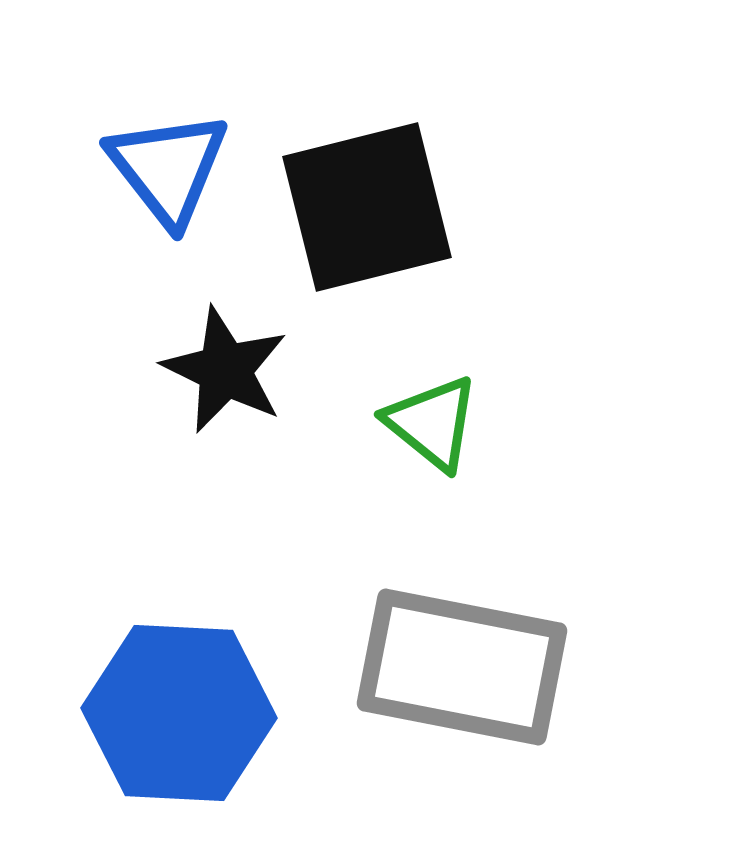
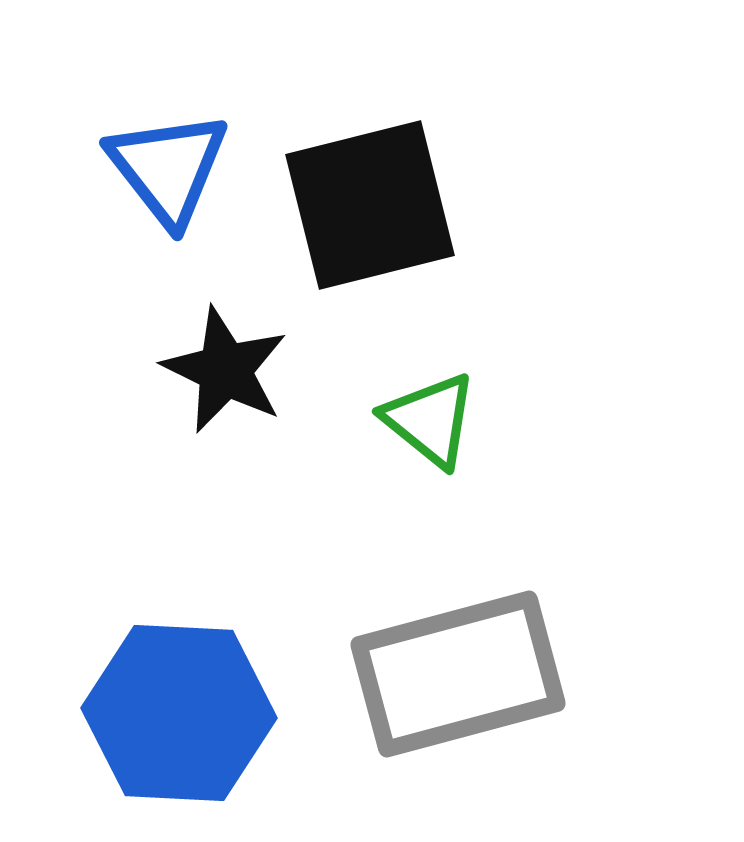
black square: moved 3 px right, 2 px up
green triangle: moved 2 px left, 3 px up
gray rectangle: moved 4 px left, 7 px down; rotated 26 degrees counterclockwise
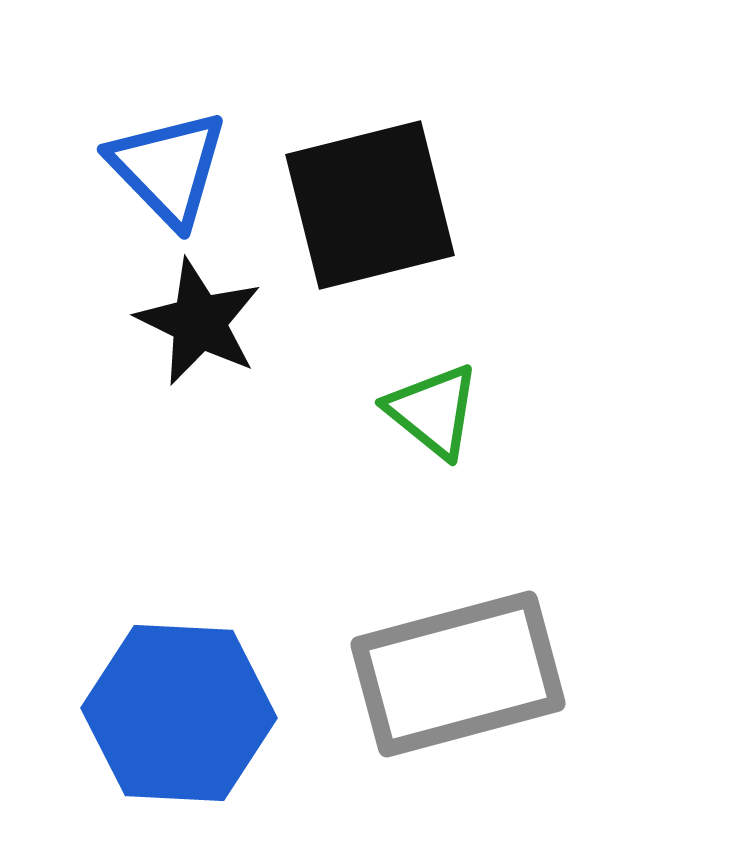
blue triangle: rotated 6 degrees counterclockwise
black star: moved 26 px left, 48 px up
green triangle: moved 3 px right, 9 px up
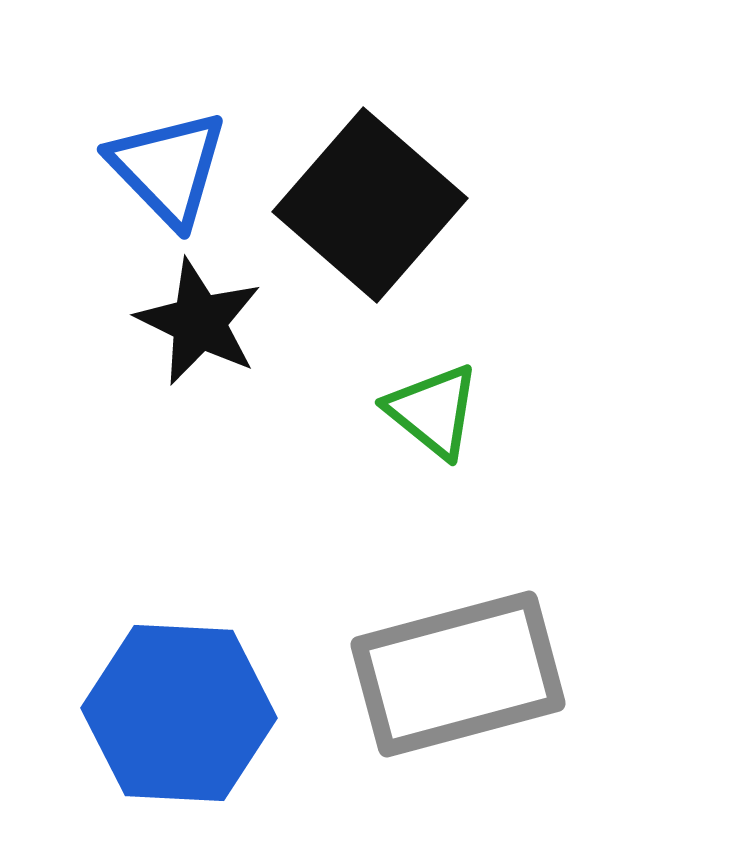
black square: rotated 35 degrees counterclockwise
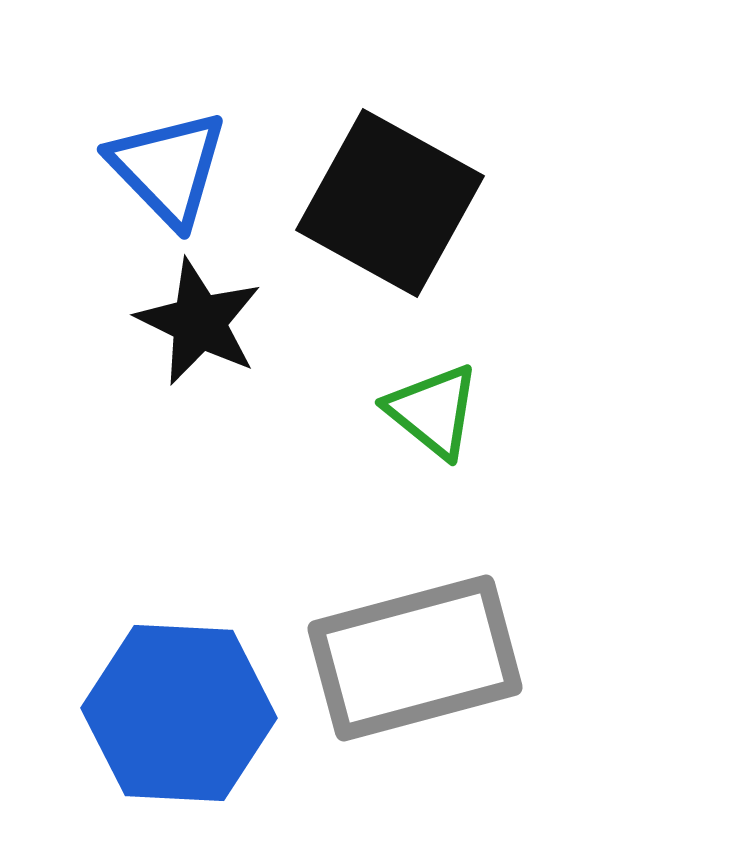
black square: moved 20 px right, 2 px up; rotated 12 degrees counterclockwise
gray rectangle: moved 43 px left, 16 px up
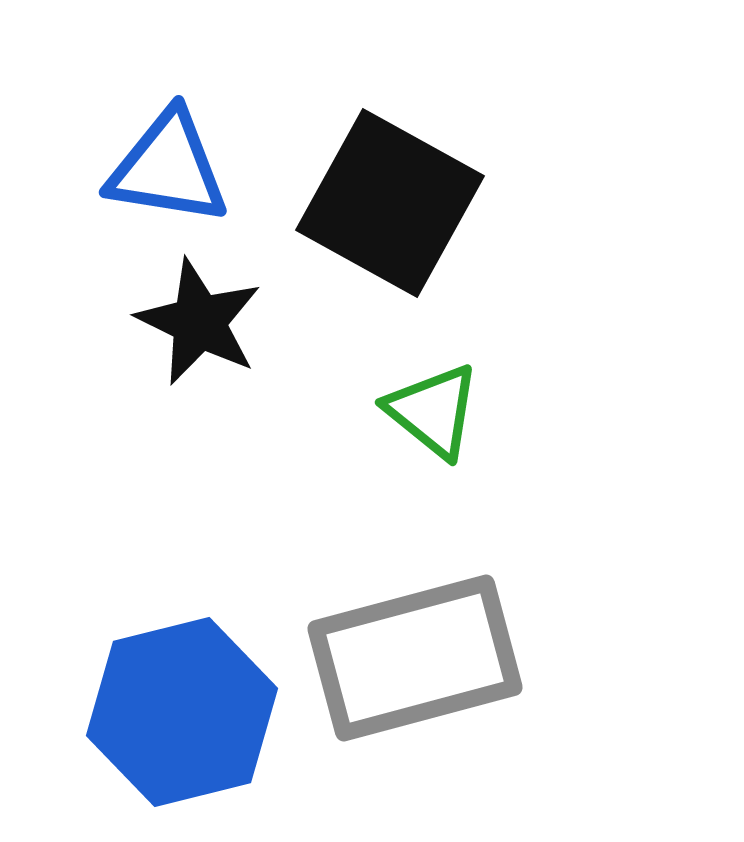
blue triangle: rotated 37 degrees counterclockwise
blue hexagon: moved 3 px right, 1 px up; rotated 17 degrees counterclockwise
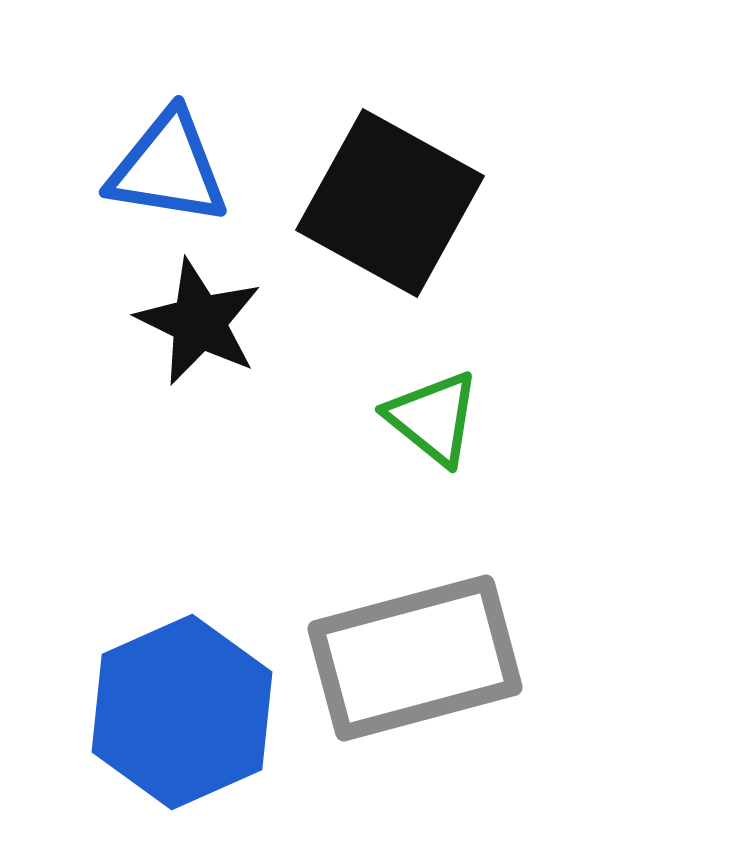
green triangle: moved 7 px down
blue hexagon: rotated 10 degrees counterclockwise
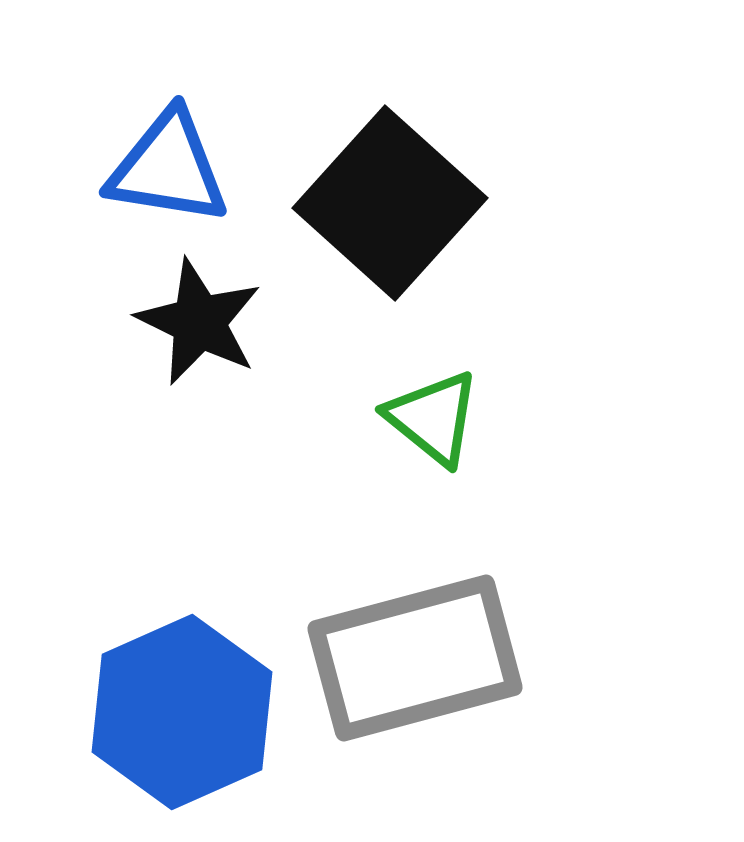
black square: rotated 13 degrees clockwise
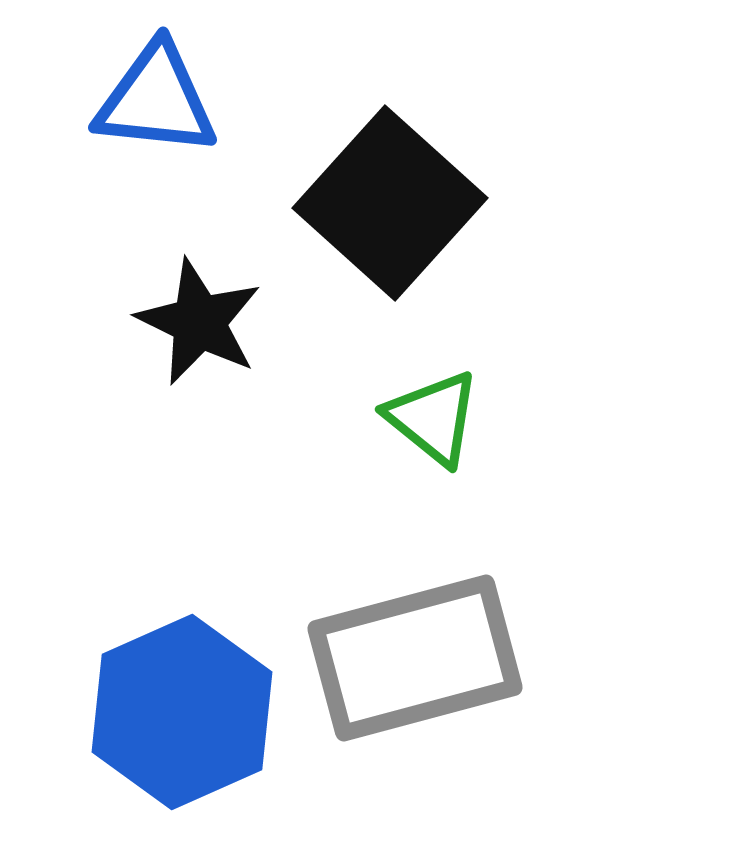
blue triangle: moved 12 px left, 68 px up; rotated 3 degrees counterclockwise
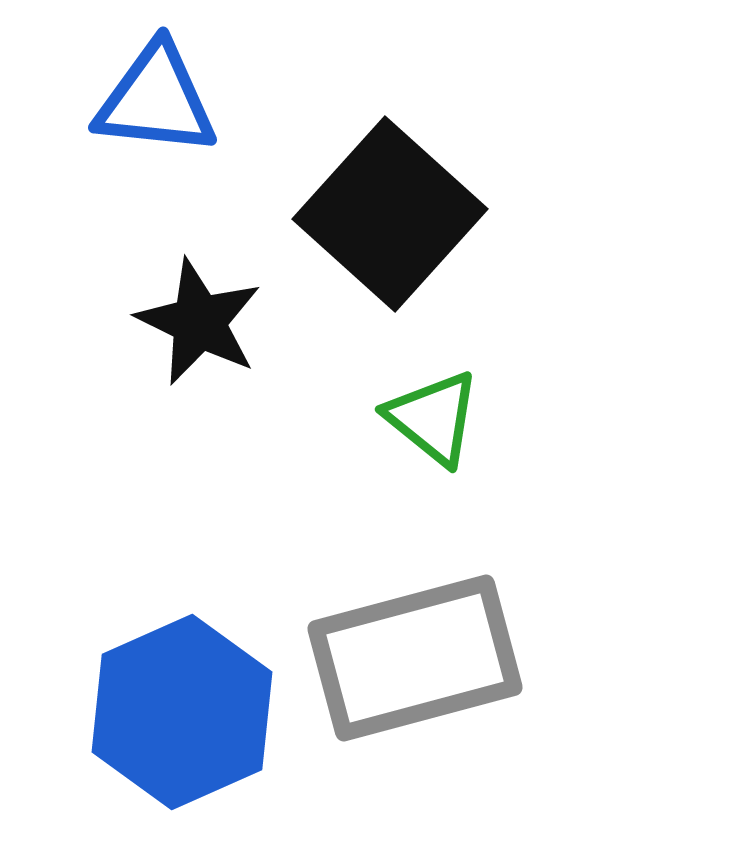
black square: moved 11 px down
